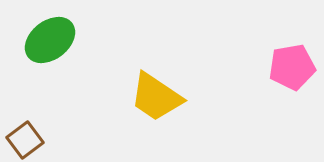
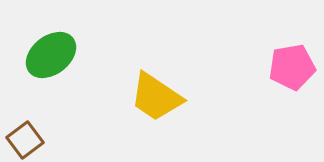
green ellipse: moved 1 px right, 15 px down
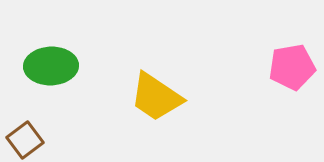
green ellipse: moved 11 px down; rotated 36 degrees clockwise
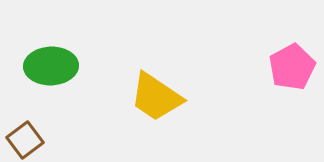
pink pentagon: rotated 18 degrees counterclockwise
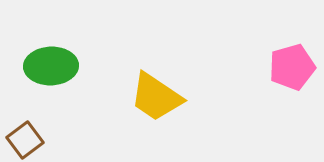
pink pentagon: rotated 12 degrees clockwise
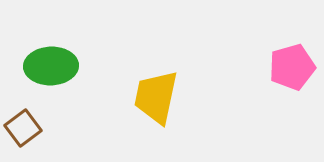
yellow trapezoid: rotated 68 degrees clockwise
brown square: moved 2 px left, 12 px up
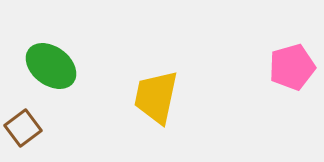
green ellipse: rotated 39 degrees clockwise
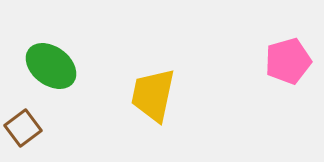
pink pentagon: moved 4 px left, 6 px up
yellow trapezoid: moved 3 px left, 2 px up
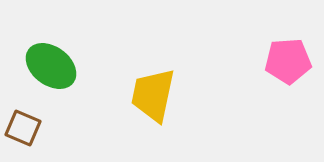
pink pentagon: rotated 12 degrees clockwise
brown square: rotated 30 degrees counterclockwise
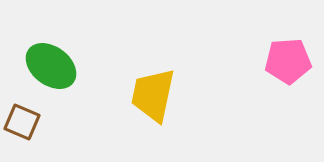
brown square: moved 1 px left, 6 px up
